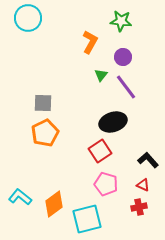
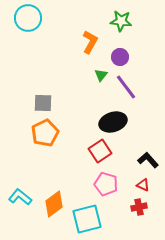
purple circle: moved 3 px left
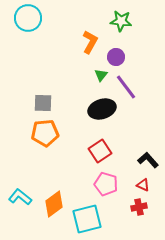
purple circle: moved 4 px left
black ellipse: moved 11 px left, 13 px up
orange pentagon: rotated 20 degrees clockwise
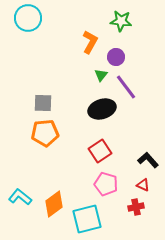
red cross: moved 3 px left
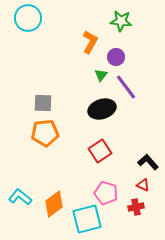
black L-shape: moved 2 px down
pink pentagon: moved 9 px down
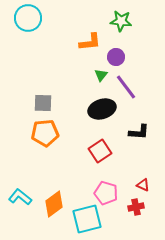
orange L-shape: rotated 55 degrees clockwise
black L-shape: moved 9 px left, 30 px up; rotated 135 degrees clockwise
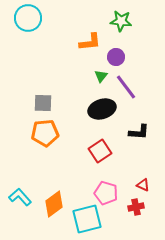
green triangle: moved 1 px down
cyan L-shape: rotated 10 degrees clockwise
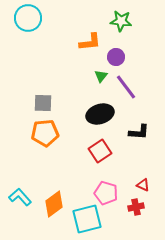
black ellipse: moved 2 px left, 5 px down
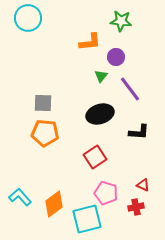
purple line: moved 4 px right, 2 px down
orange pentagon: rotated 12 degrees clockwise
red square: moved 5 px left, 6 px down
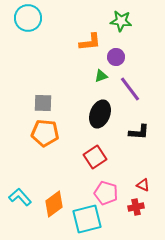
green triangle: rotated 32 degrees clockwise
black ellipse: rotated 52 degrees counterclockwise
